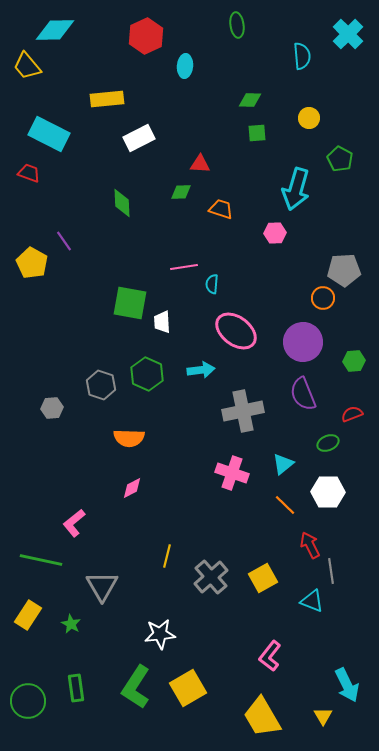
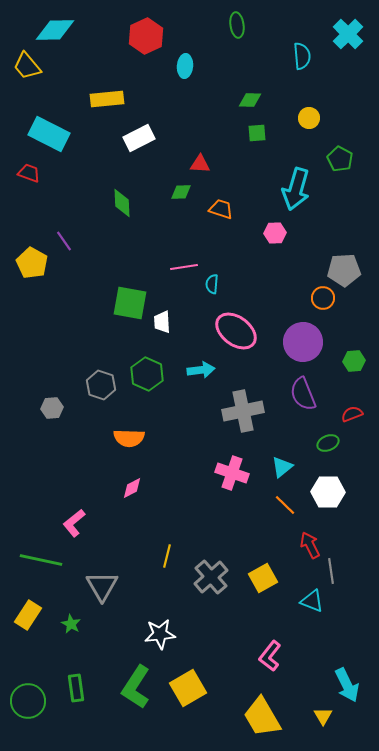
cyan triangle at (283, 464): moved 1 px left, 3 px down
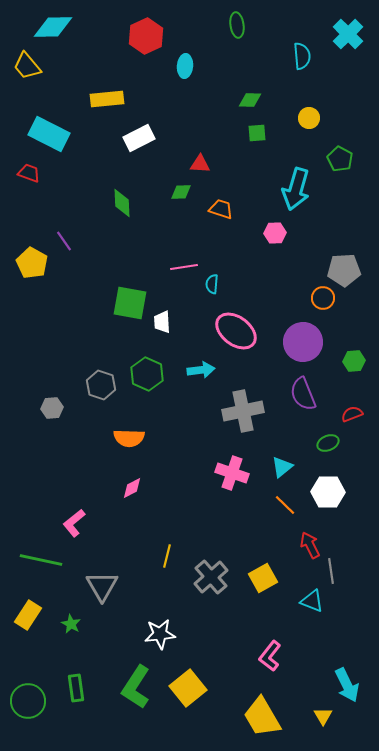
cyan diamond at (55, 30): moved 2 px left, 3 px up
yellow square at (188, 688): rotated 9 degrees counterclockwise
